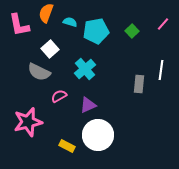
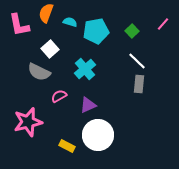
white line: moved 24 px left, 9 px up; rotated 54 degrees counterclockwise
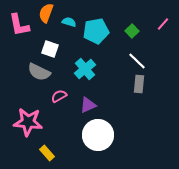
cyan semicircle: moved 1 px left
white square: rotated 30 degrees counterclockwise
pink star: rotated 20 degrees clockwise
yellow rectangle: moved 20 px left, 7 px down; rotated 21 degrees clockwise
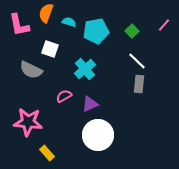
pink line: moved 1 px right, 1 px down
gray semicircle: moved 8 px left, 2 px up
pink semicircle: moved 5 px right
purple triangle: moved 2 px right, 1 px up
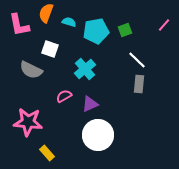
green square: moved 7 px left, 1 px up; rotated 24 degrees clockwise
white line: moved 1 px up
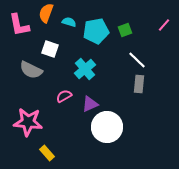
white circle: moved 9 px right, 8 px up
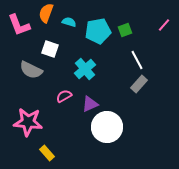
pink L-shape: rotated 10 degrees counterclockwise
cyan pentagon: moved 2 px right
white line: rotated 18 degrees clockwise
gray rectangle: rotated 36 degrees clockwise
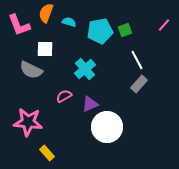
cyan pentagon: moved 2 px right
white square: moved 5 px left; rotated 18 degrees counterclockwise
